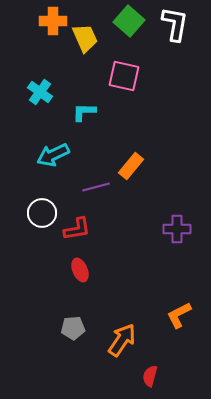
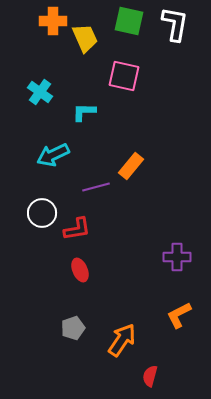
green square: rotated 28 degrees counterclockwise
purple cross: moved 28 px down
gray pentagon: rotated 15 degrees counterclockwise
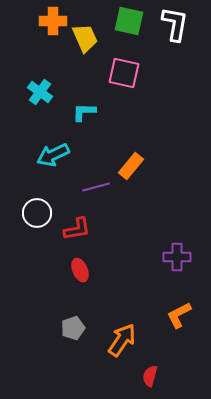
pink square: moved 3 px up
white circle: moved 5 px left
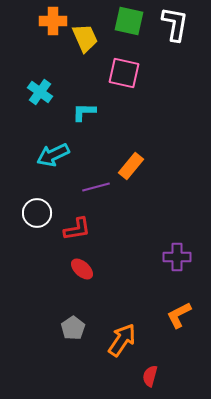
red ellipse: moved 2 px right, 1 px up; rotated 25 degrees counterclockwise
gray pentagon: rotated 15 degrees counterclockwise
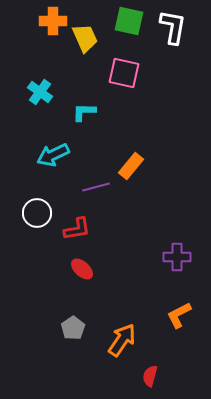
white L-shape: moved 2 px left, 3 px down
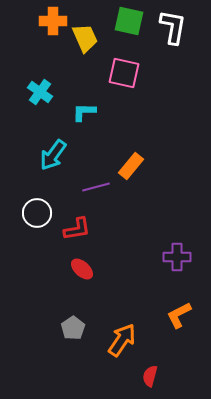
cyan arrow: rotated 28 degrees counterclockwise
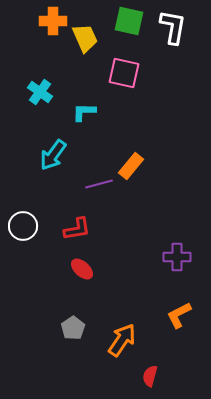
purple line: moved 3 px right, 3 px up
white circle: moved 14 px left, 13 px down
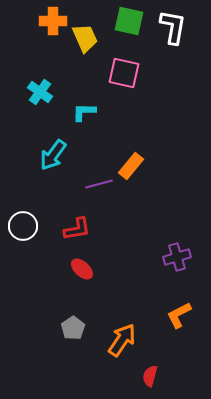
purple cross: rotated 16 degrees counterclockwise
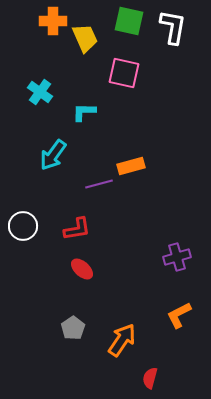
orange rectangle: rotated 36 degrees clockwise
red semicircle: moved 2 px down
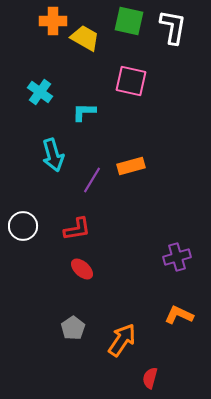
yellow trapezoid: rotated 36 degrees counterclockwise
pink square: moved 7 px right, 8 px down
cyan arrow: rotated 52 degrees counterclockwise
purple line: moved 7 px left, 4 px up; rotated 44 degrees counterclockwise
orange L-shape: rotated 52 degrees clockwise
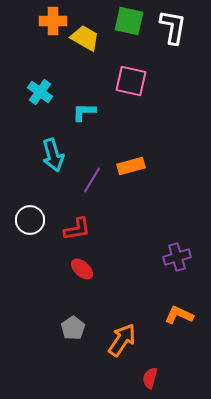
white circle: moved 7 px right, 6 px up
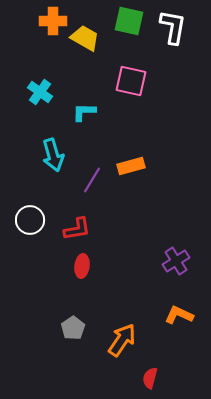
purple cross: moved 1 px left, 4 px down; rotated 16 degrees counterclockwise
red ellipse: moved 3 px up; rotated 55 degrees clockwise
